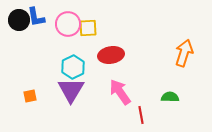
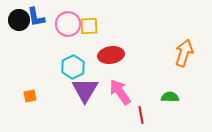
yellow square: moved 1 px right, 2 px up
purple triangle: moved 14 px right
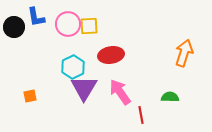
black circle: moved 5 px left, 7 px down
purple triangle: moved 1 px left, 2 px up
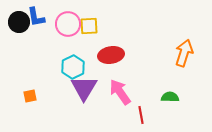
black circle: moved 5 px right, 5 px up
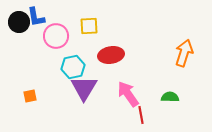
pink circle: moved 12 px left, 12 px down
cyan hexagon: rotated 15 degrees clockwise
pink arrow: moved 8 px right, 2 px down
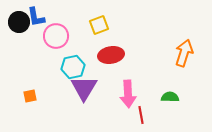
yellow square: moved 10 px right, 1 px up; rotated 18 degrees counterclockwise
pink arrow: rotated 148 degrees counterclockwise
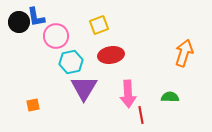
cyan hexagon: moved 2 px left, 5 px up
orange square: moved 3 px right, 9 px down
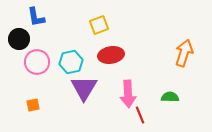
black circle: moved 17 px down
pink circle: moved 19 px left, 26 px down
red line: moved 1 px left; rotated 12 degrees counterclockwise
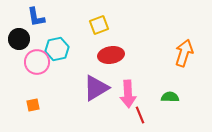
cyan hexagon: moved 14 px left, 13 px up
purple triangle: moved 12 px right; rotated 28 degrees clockwise
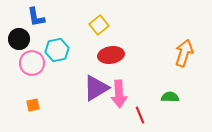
yellow square: rotated 18 degrees counterclockwise
cyan hexagon: moved 1 px down
pink circle: moved 5 px left, 1 px down
pink arrow: moved 9 px left
